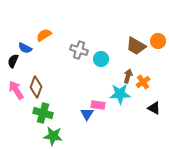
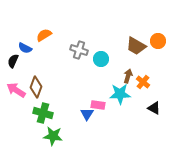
orange cross: rotated 16 degrees counterclockwise
pink arrow: rotated 24 degrees counterclockwise
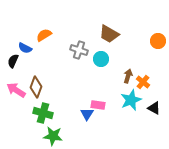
brown trapezoid: moved 27 px left, 12 px up
cyan star: moved 11 px right, 6 px down; rotated 20 degrees counterclockwise
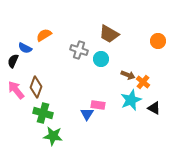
brown arrow: moved 1 px up; rotated 96 degrees clockwise
pink arrow: rotated 18 degrees clockwise
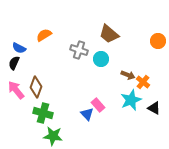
brown trapezoid: rotated 10 degrees clockwise
blue semicircle: moved 6 px left
black semicircle: moved 1 px right, 2 px down
pink rectangle: rotated 40 degrees clockwise
blue triangle: rotated 16 degrees counterclockwise
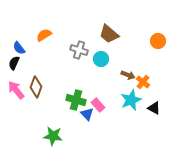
blue semicircle: rotated 24 degrees clockwise
green cross: moved 33 px right, 13 px up
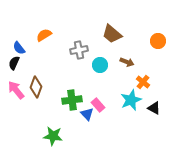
brown trapezoid: moved 3 px right
gray cross: rotated 30 degrees counterclockwise
cyan circle: moved 1 px left, 6 px down
brown arrow: moved 1 px left, 13 px up
green cross: moved 4 px left; rotated 24 degrees counterclockwise
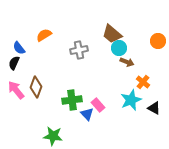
cyan circle: moved 19 px right, 17 px up
